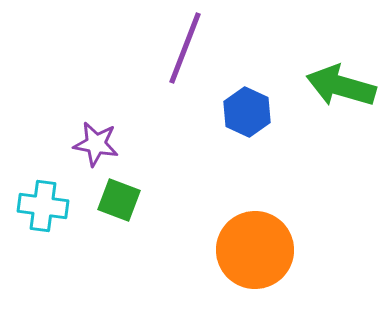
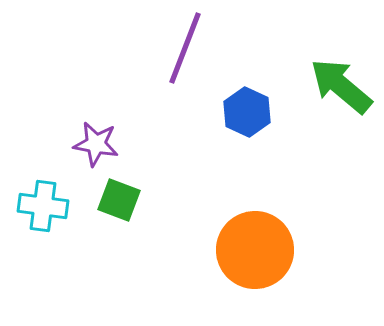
green arrow: rotated 24 degrees clockwise
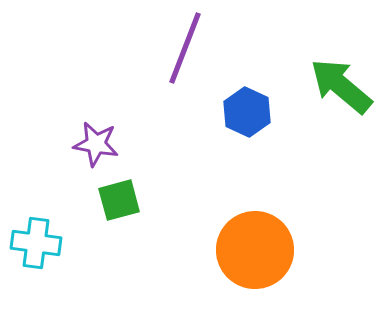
green square: rotated 36 degrees counterclockwise
cyan cross: moved 7 px left, 37 px down
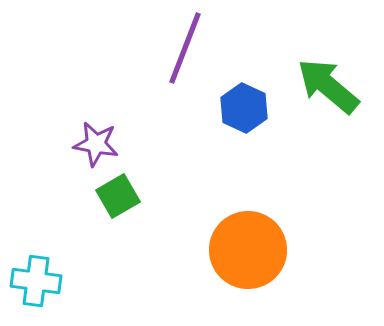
green arrow: moved 13 px left
blue hexagon: moved 3 px left, 4 px up
green square: moved 1 px left, 4 px up; rotated 15 degrees counterclockwise
cyan cross: moved 38 px down
orange circle: moved 7 px left
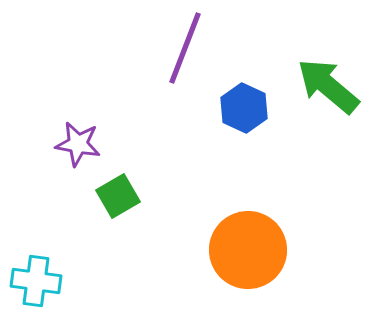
purple star: moved 18 px left
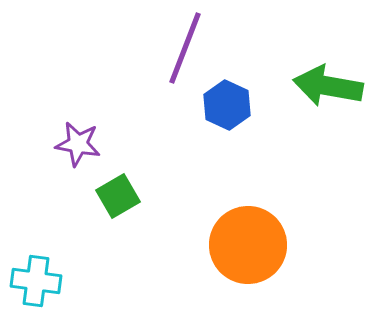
green arrow: rotated 30 degrees counterclockwise
blue hexagon: moved 17 px left, 3 px up
orange circle: moved 5 px up
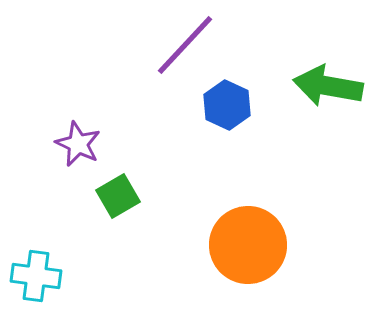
purple line: moved 3 px up; rotated 22 degrees clockwise
purple star: rotated 15 degrees clockwise
cyan cross: moved 5 px up
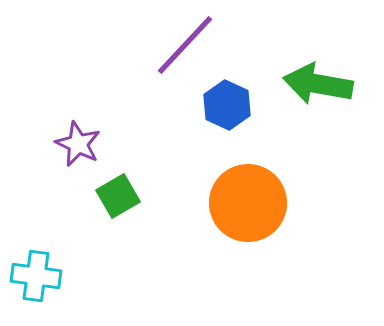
green arrow: moved 10 px left, 2 px up
orange circle: moved 42 px up
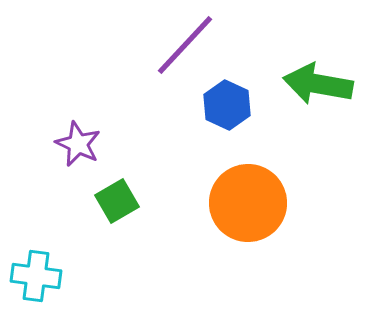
green square: moved 1 px left, 5 px down
